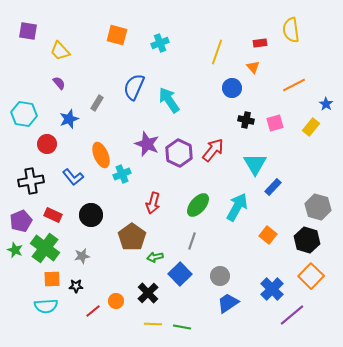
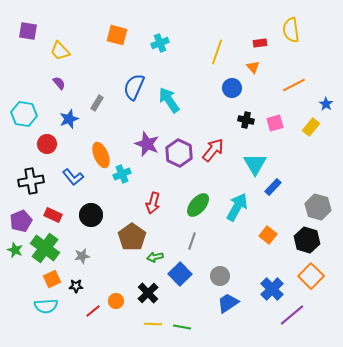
orange square at (52, 279): rotated 24 degrees counterclockwise
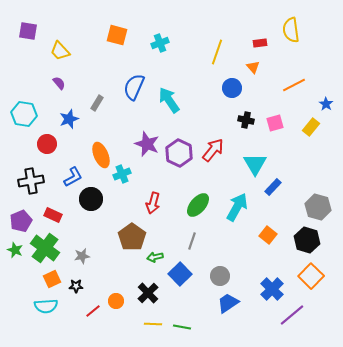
blue L-shape at (73, 177): rotated 80 degrees counterclockwise
black circle at (91, 215): moved 16 px up
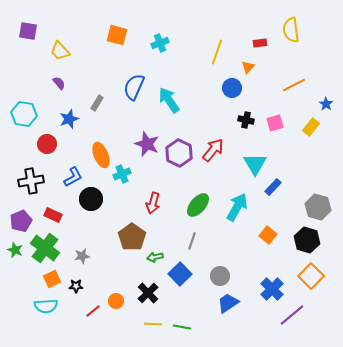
orange triangle at (253, 67): moved 5 px left; rotated 24 degrees clockwise
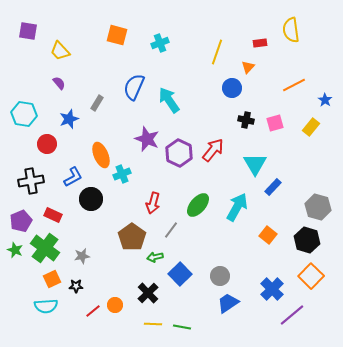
blue star at (326, 104): moved 1 px left, 4 px up
purple star at (147, 144): moved 5 px up
gray line at (192, 241): moved 21 px left, 11 px up; rotated 18 degrees clockwise
orange circle at (116, 301): moved 1 px left, 4 px down
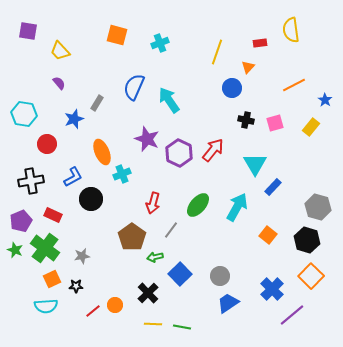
blue star at (69, 119): moved 5 px right
orange ellipse at (101, 155): moved 1 px right, 3 px up
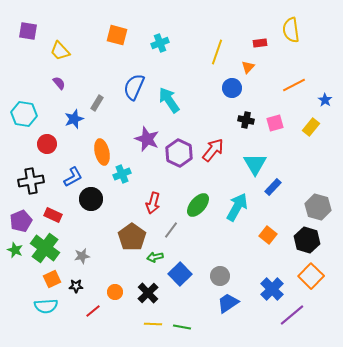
orange ellipse at (102, 152): rotated 10 degrees clockwise
orange circle at (115, 305): moved 13 px up
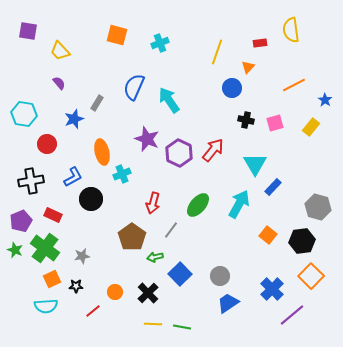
cyan arrow at (237, 207): moved 2 px right, 3 px up
black hexagon at (307, 240): moved 5 px left, 1 px down; rotated 25 degrees counterclockwise
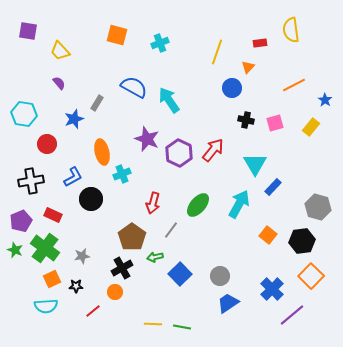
blue semicircle at (134, 87): rotated 96 degrees clockwise
black cross at (148, 293): moved 26 px left, 25 px up; rotated 15 degrees clockwise
